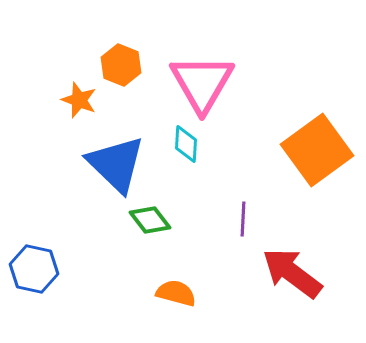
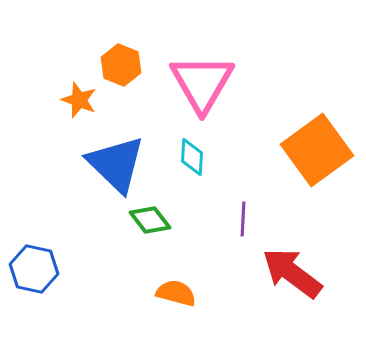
cyan diamond: moved 6 px right, 13 px down
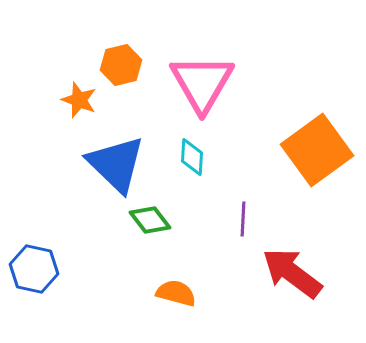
orange hexagon: rotated 24 degrees clockwise
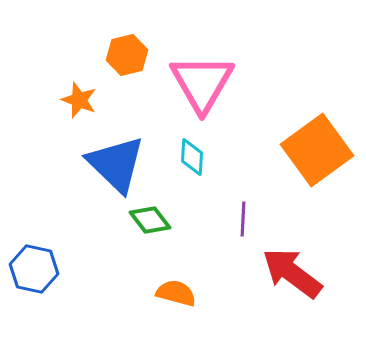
orange hexagon: moved 6 px right, 10 px up
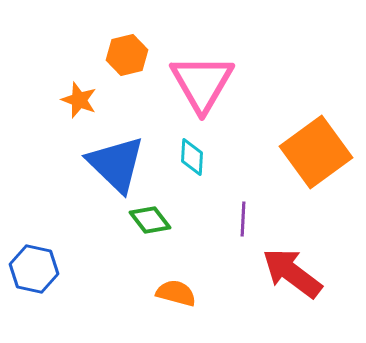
orange square: moved 1 px left, 2 px down
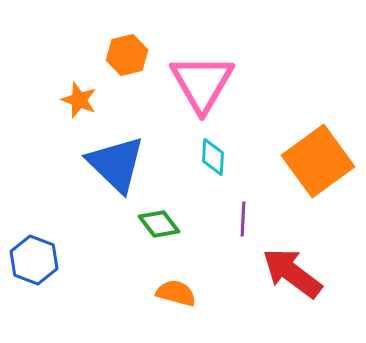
orange square: moved 2 px right, 9 px down
cyan diamond: moved 21 px right
green diamond: moved 9 px right, 4 px down
blue hexagon: moved 9 px up; rotated 9 degrees clockwise
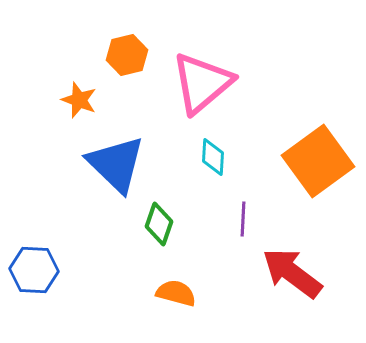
pink triangle: rotated 20 degrees clockwise
green diamond: rotated 57 degrees clockwise
blue hexagon: moved 10 px down; rotated 18 degrees counterclockwise
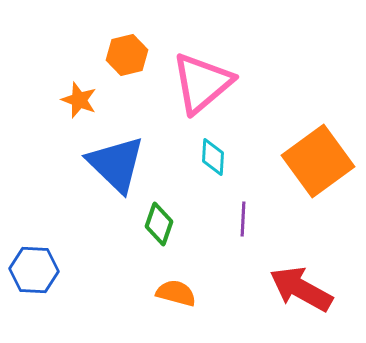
red arrow: moved 9 px right, 16 px down; rotated 8 degrees counterclockwise
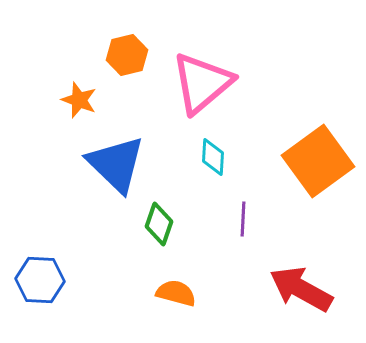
blue hexagon: moved 6 px right, 10 px down
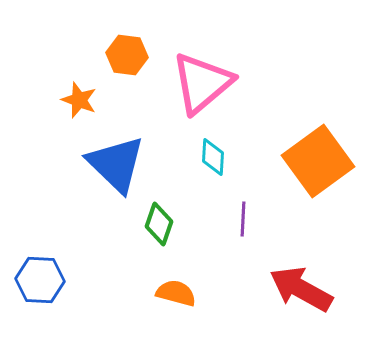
orange hexagon: rotated 21 degrees clockwise
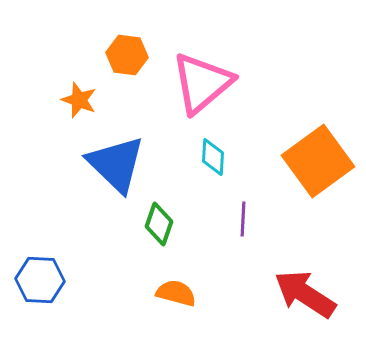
red arrow: moved 4 px right, 5 px down; rotated 4 degrees clockwise
